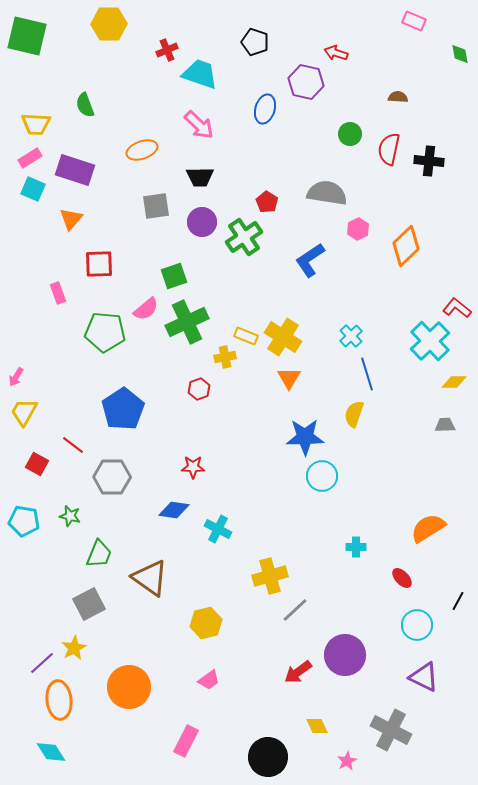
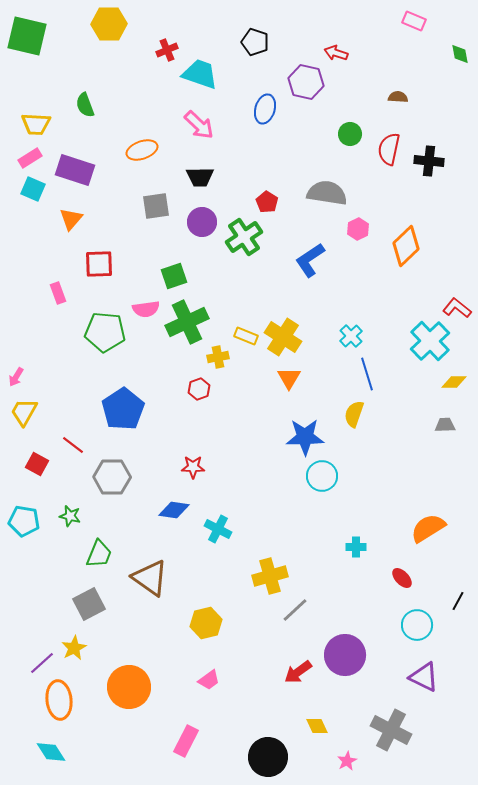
pink semicircle at (146, 309): rotated 32 degrees clockwise
yellow cross at (225, 357): moved 7 px left
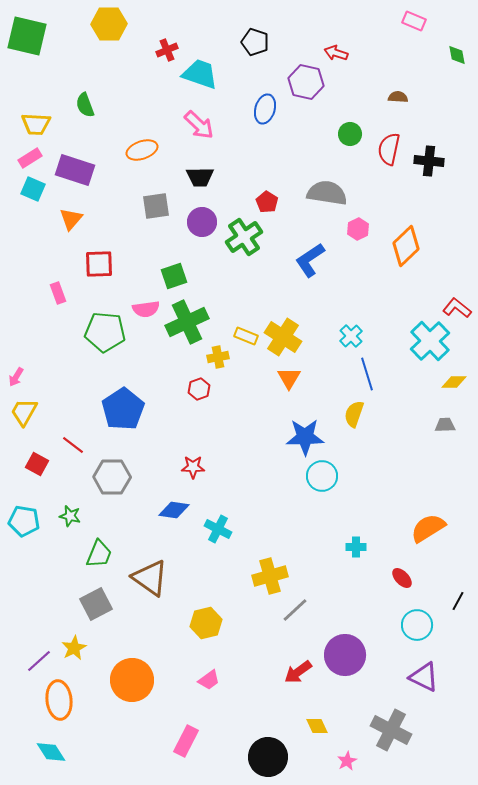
green diamond at (460, 54): moved 3 px left, 1 px down
gray square at (89, 604): moved 7 px right
purple line at (42, 663): moved 3 px left, 2 px up
orange circle at (129, 687): moved 3 px right, 7 px up
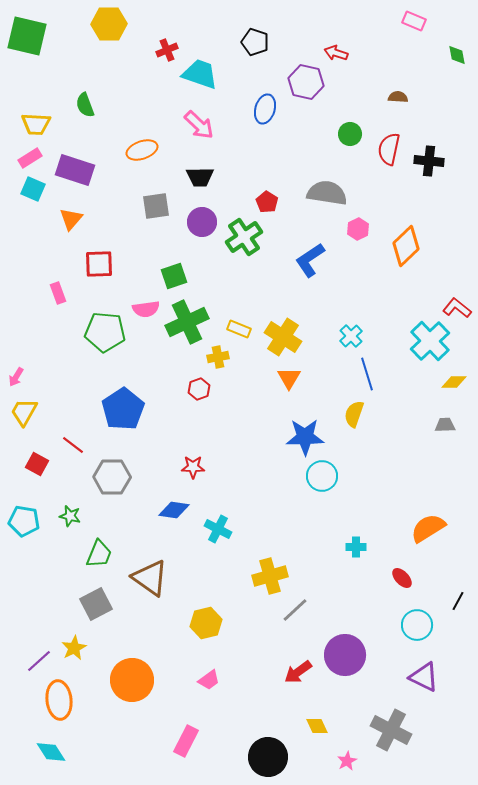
yellow rectangle at (246, 336): moved 7 px left, 7 px up
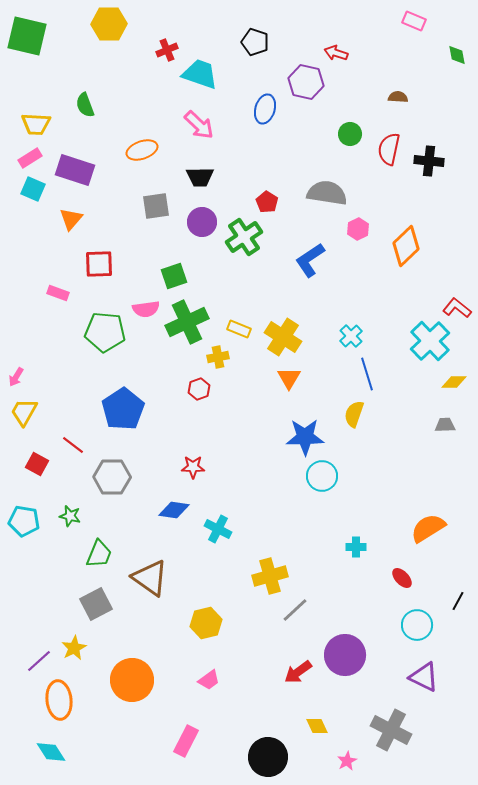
pink rectangle at (58, 293): rotated 50 degrees counterclockwise
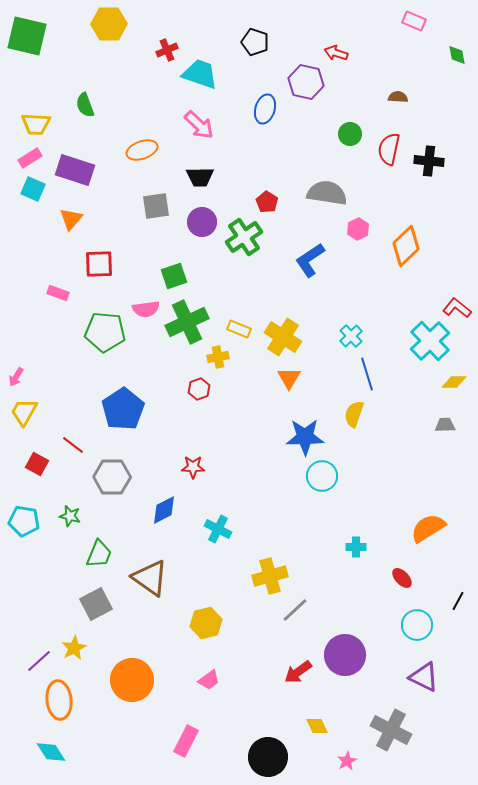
blue diamond at (174, 510): moved 10 px left; rotated 36 degrees counterclockwise
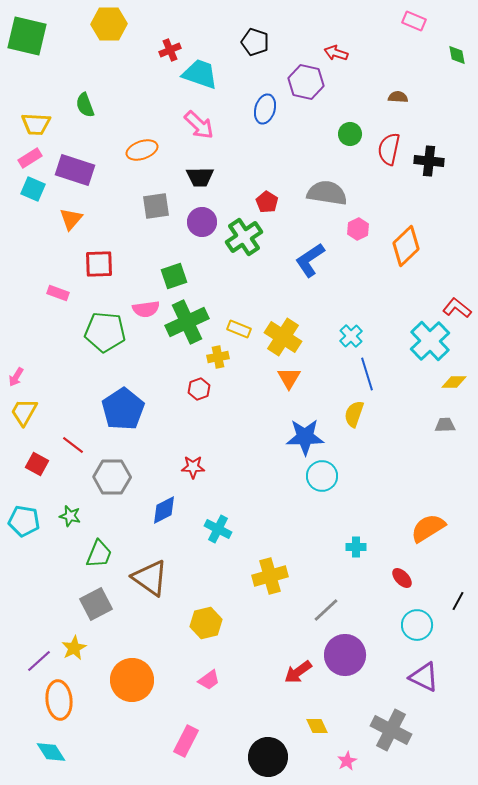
red cross at (167, 50): moved 3 px right
gray line at (295, 610): moved 31 px right
